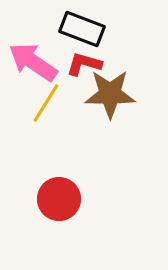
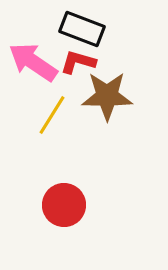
red L-shape: moved 6 px left, 2 px up
brown star: moved 3 px left, 2 px down
yellow line: moved 6 px right, 12 px down
red circle: moved 5 px right, 6 px down
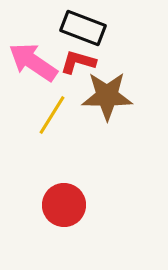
black rectangle: moved 1 px right, 1 px up
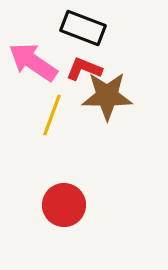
red L-shape: moved 6 px right, 7 px down; rotated 6 degrees clockwise
yellow line: rotated 12 degrees counterclockwise
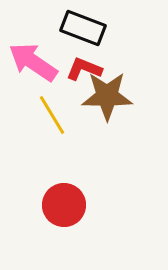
yellow line: rotated 51 degrees counterclockwise
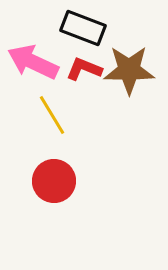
pink arrow: rotated 9 degrees counterclockwise
brown star: moved 22 px right, 26 px up
red circle: moved 10 px left, 24 px up
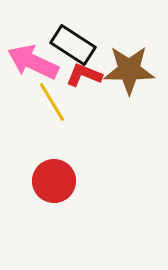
black rectangle: moved 10 px left, 17 px down; rotated 12 degrees clockwise
red L-shape: moved 6 px down
yellow line: moved 13 px up
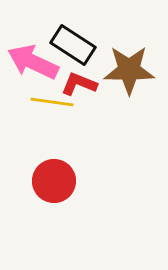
red L-shape: moved 5 px left, 9 px down
yellow line: rotated 51 degrees counterclockwise
